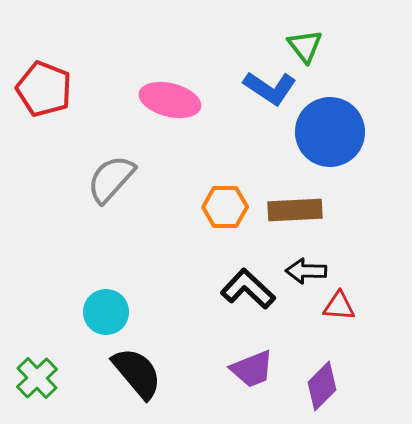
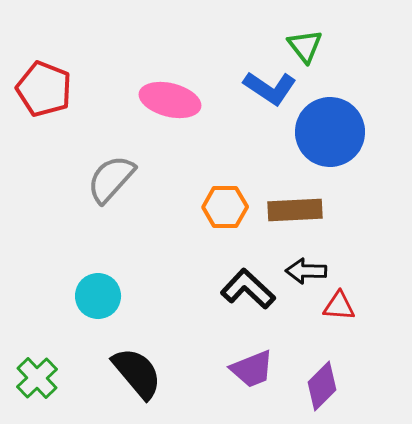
cyan circle: moved 8 px left, 16 px up
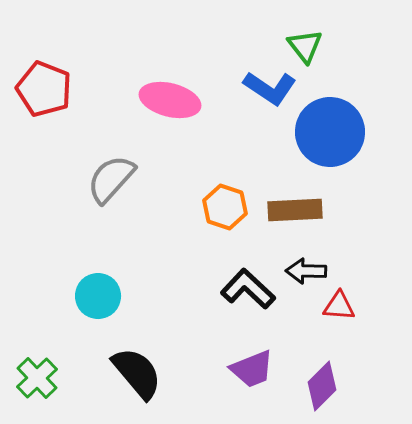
orange hexagon: rotated 18 degrees clockwise
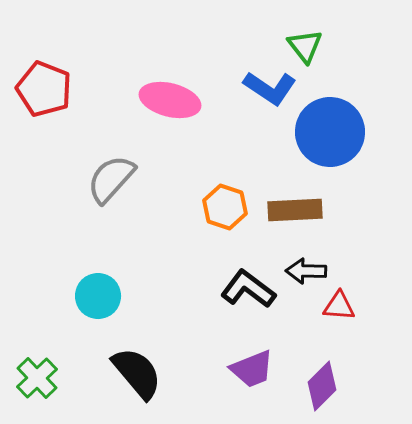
black L-shape: rotated 6 degrees counterclockwise
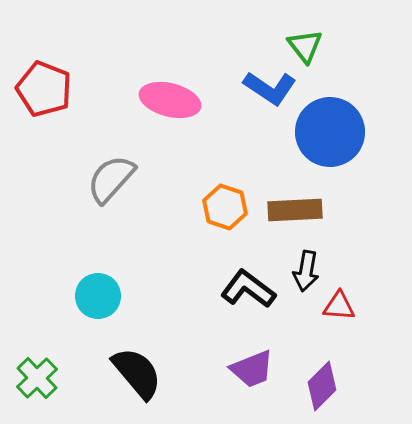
black arrow: rotated 81 degrees counterclockwise
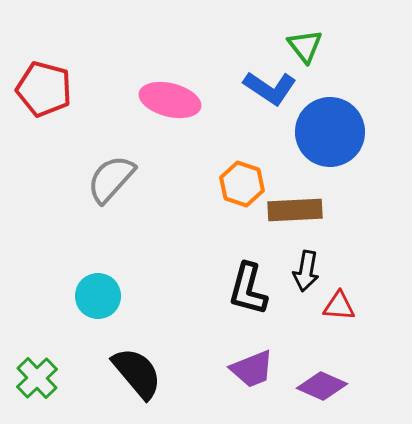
red pentagon: rotated 6 degrees counterclockwise
orange hexagon: moved 17 px right, 23 px up
black L-shape: rotated 112 degrees counterclockwise
purple diamond: rotated 69 degrees clockwise
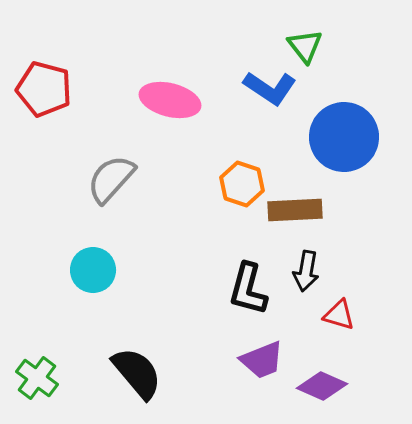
blue circle: moved 14 px right, 5 px down
cyan circle: moved 5 px left, 26 px up
red triangle: moved 9 px down; rotated 12 degrees clockwise
purple trapezoid: moved 10 px right, 9 px up
green cross: rotated 9 degrees counterclockwise
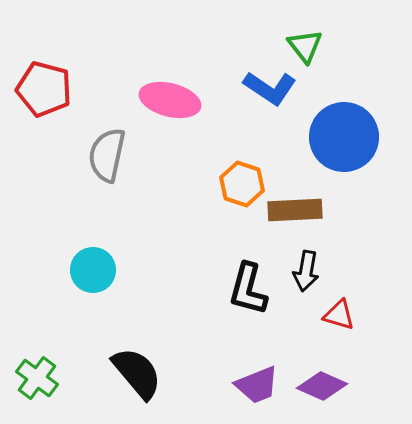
gray semicircle: moved 4 px left, 24 px up; rotated 30 degrees counterclockwise
purple trapezoid: moved 5 px left, 25 px down
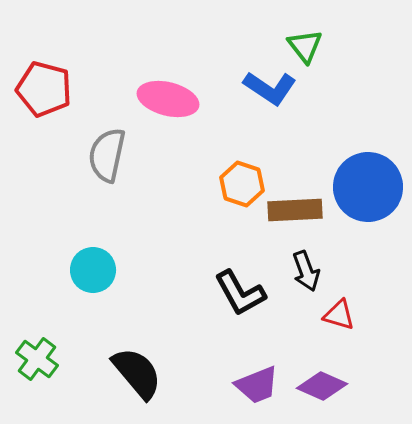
pink ellipse: moved 2 px left, 1 px up
blue circle: moved 24 px right, 50 px down
black arrow: rotated 30 degrees counterclockwise
black L-shape: moved 8 px left, 4 px down; rotated 44 degrees counterclockwise
green cross: moved 19 px up
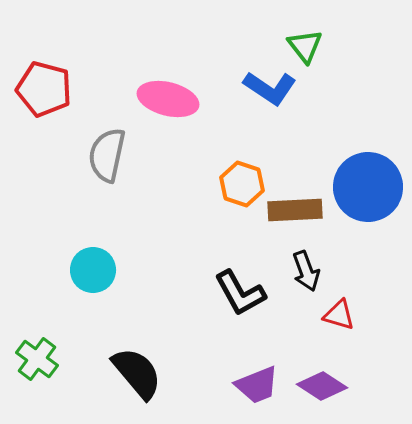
purple diamond: rotated 9 degrees clockwise
